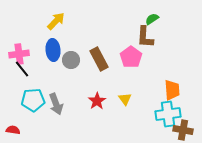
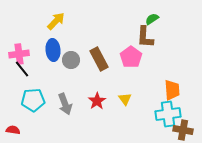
gray arrow: moved 9 px right
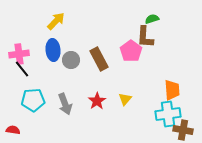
green semicircle: rotated 16 degrees clockwise
pink pentagon: moved 6 px up
yellow triangle: rotated 16 degrees clockwise
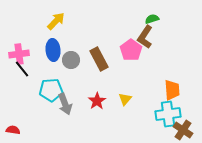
brown L-shape: rotated 30 degrees clockwise
pink pentagon: moved 1 px up
cyan pentagon: moved 18 px right, 10 px up
brown cross: rotated 24 degrees clockwise
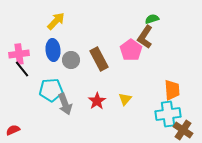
red semicircle: rotated 32 degrees counterclockwise
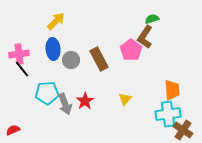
blue ellipse: moved 1 px up
cyan pentagon: moved 4 px left, 3 px down
red star: moved 12 px left
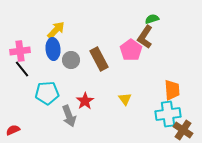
yellow arrow: moved 9 px down
pink cross: moved 1 px right, 3 px up
yellow triangle: rotated 16 degrees counterclockwise
gray arrow: moved 4 px right, 12 px down
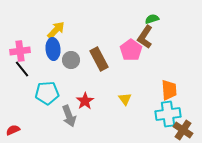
orange trapezoid: moved 3 px left
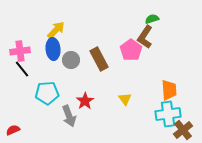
brown cross: rotated 18 degrees clockwise
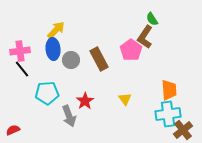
green semicircle: rotated 104 degrees counterclockwise
